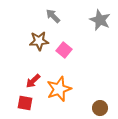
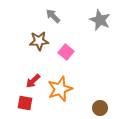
pink square: moved 2 px right, 2 px down
orange star: moved 1 px right
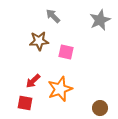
gray star: rotated 25 degrees clockwise
pink square: rotated 28 degrees counterclockwise
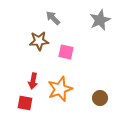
gray arrow: moved 2 px down
red arrow: rotated 35 degrees counterclockwise
brown circle: moved 10 px up
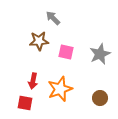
gray star: moved 34 px down
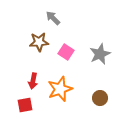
brown star: moved 1 px down
pink square: rotated 21 degrees clockwise
red square: moved 2 px down; rotated 21 degrees counterclockwise
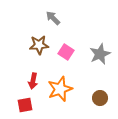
brown star: moved 3 px down
